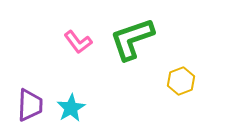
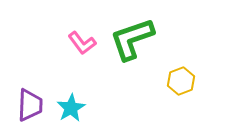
pink L-shape: moved 4 px right, 1 px down
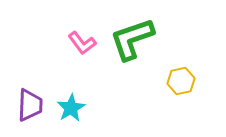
yellow hexagon: rotated 8 degrees clockwise
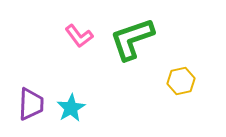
pink L-shape: moved 3 px left, 7 px up
purple trapezoid: moved 1 px right, 1 px up
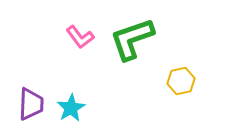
pink L-shape: moved 1 px right, 1 px down
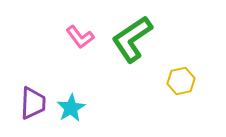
green L-shape: rotated 15 degrees counterclockwise
purple trapezoid: moved 2 px right, 1 px up
